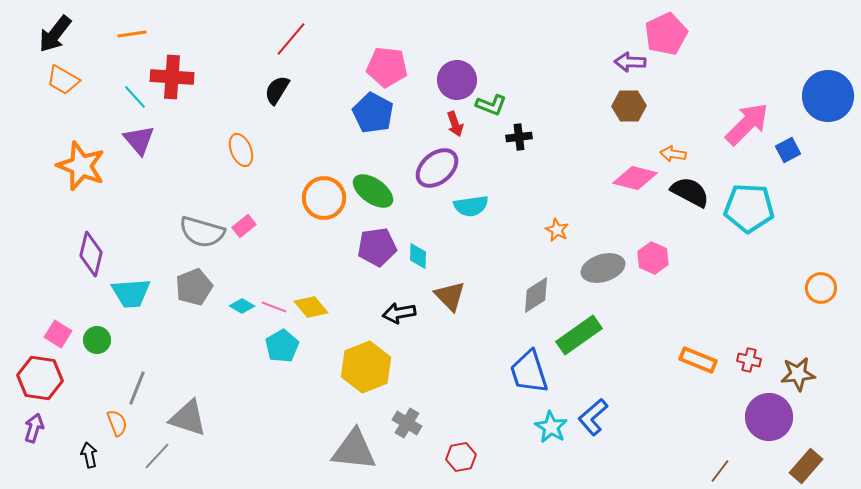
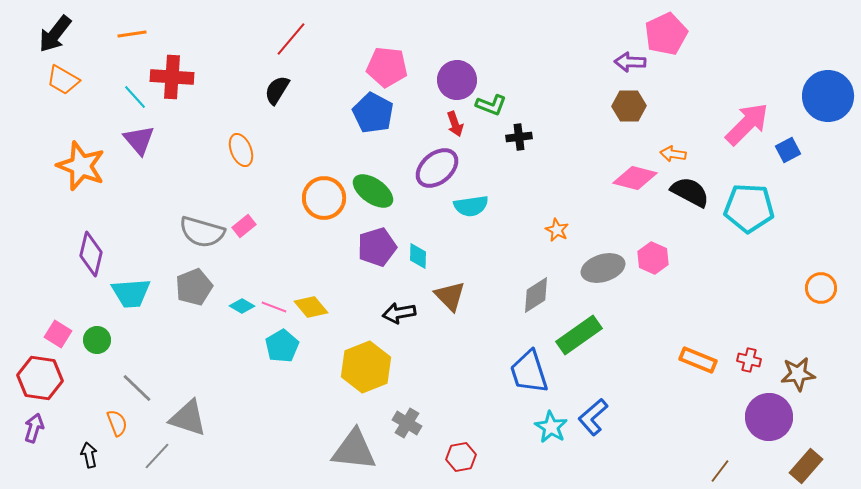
purple pentagon at (377, 247): rotated 9 degrees counterclockwise
gray line at (137, 388): rotated 68 degrees counterclockwise
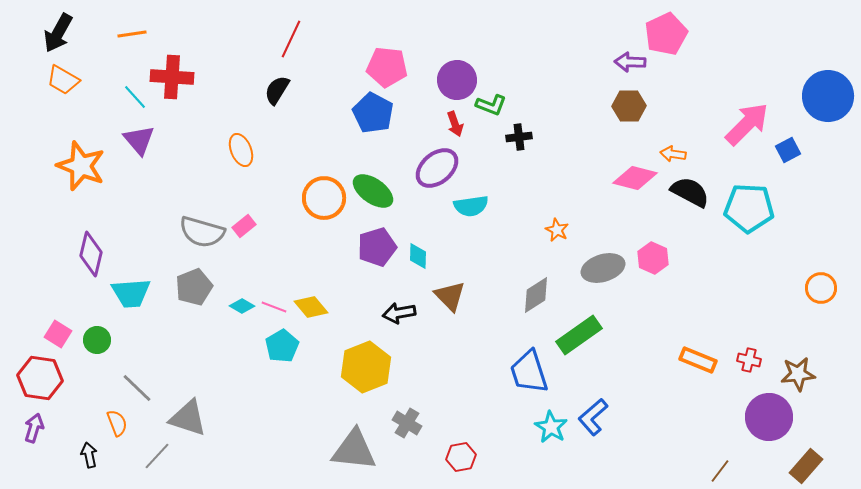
black arrow at (55, 34): moved 3 px right, 1 px up; rotated 9 degrees counterclockwise
red line at (291, 39): rotated 15 degrees counterclockwise
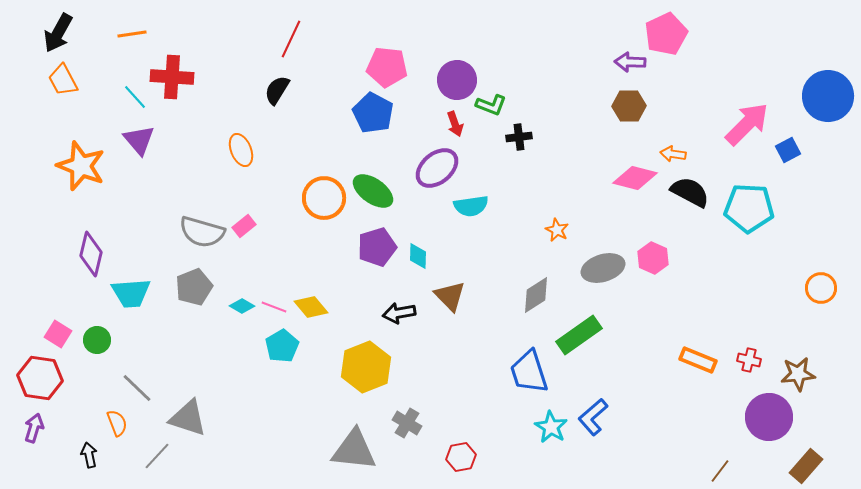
orange trapezoid at (63, 80): rotated 32 degrees clockwise
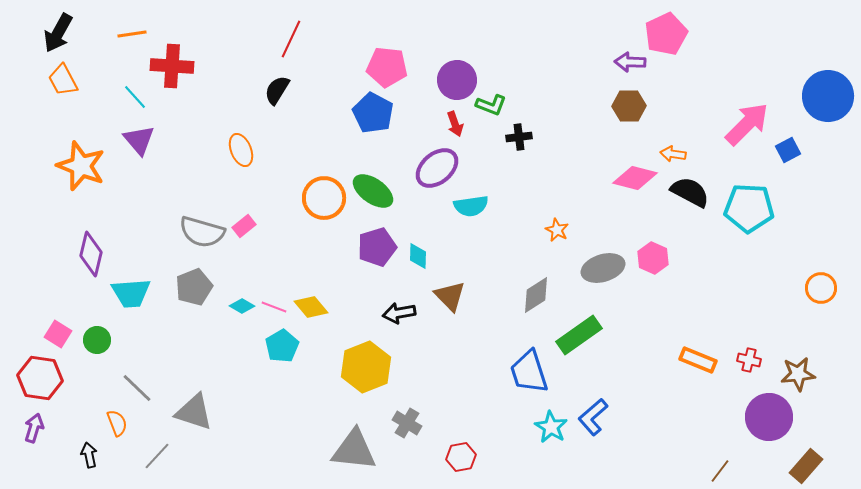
red cross at (172, 77): moved 11 px up
gray triangle at (188, 418): moved 6 px right, 6 px up
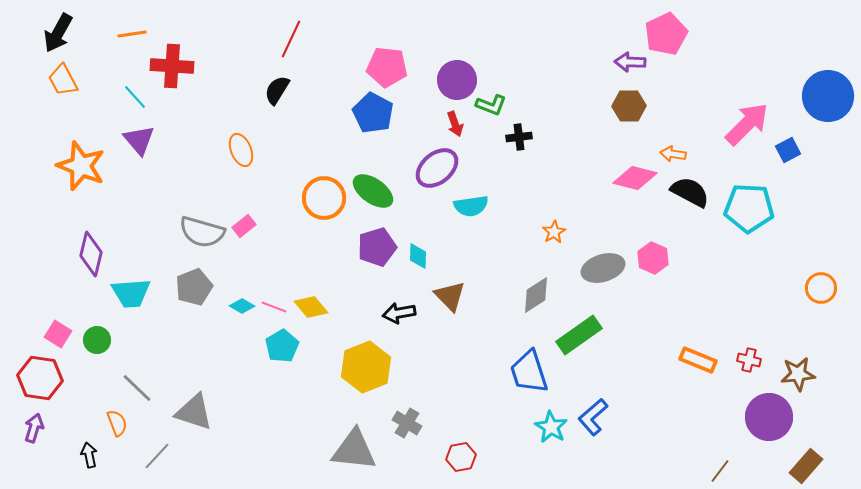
orange star at (557, 230): moved 3 px left, 2 px down; rotated 15 degrees clockwise
